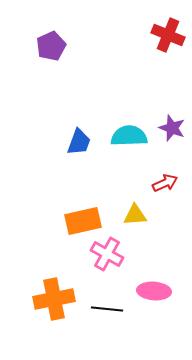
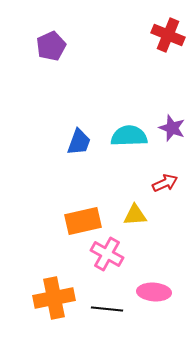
pink ellipse: moved 1 px down
orange cross: moved 1 px up
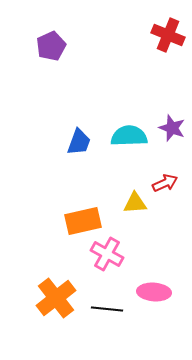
yellow triangle: moved 12 px up
orange cross: moved 2 px right; rotated 27 degrees counterclockwise
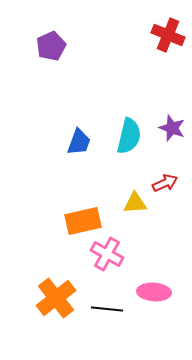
cyan semicircle: rotated 105 degrees clockwise
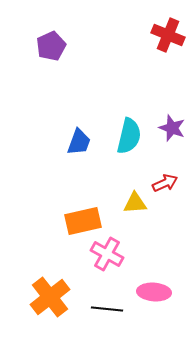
orange cross: moved 6 px left, 1 px up
